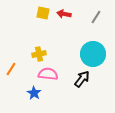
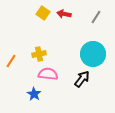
yellow square: rotated 24 degrees clockwise
orange line: moved 8 px up
blue star: moved 1 px down
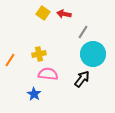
gray line: moved 13 px left, 15 px down
orange line: moved 1 px left, 1 px up
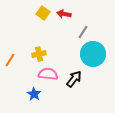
black arrow: moved 8 px left
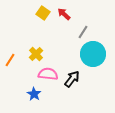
red arrow: rotated 32 degrees clockwise
yellow cross: moved 3 px left; rotated 32 degrees counterclockwise
black arrow: moved 2 px left
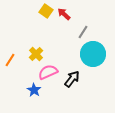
yellow square: moved 3 px right, 2 px up
pink semicircle: moved 2 px up; rotated 30 degrees counterclockwise
blue star: moved 4 px up
